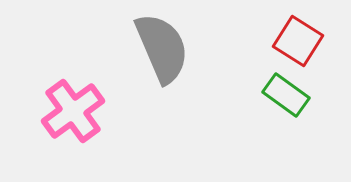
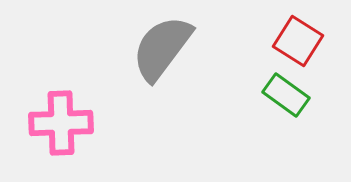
gray semicircle: rotated 120 degrees counterclockwise
pink cross: moved 12 px left, 12 px down; rotated 34 degrees clockwise
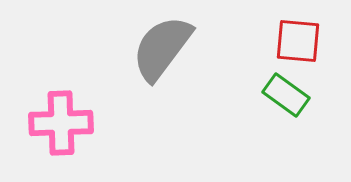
red square: rotated 27 degrees counterclockwise
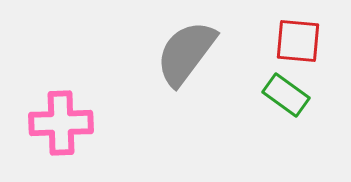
gray semicircle: moved 24 px right, 5 px down
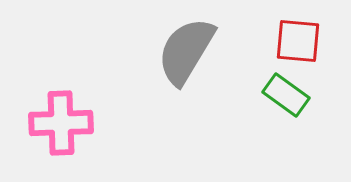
gray semicircle: moved 2 px up; rotated 6 degrees counterclockwise
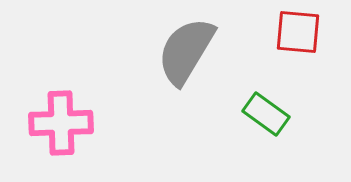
red square: moved 9 px up
green rectangle: moved 20 px left, 19 px down
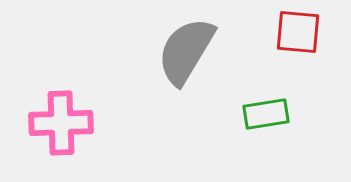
green rectangle: rotated 45 degrees counterclockwise
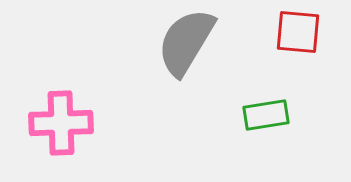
gray semicircle: moved 9 px up
green rectangle: moved 1 px down
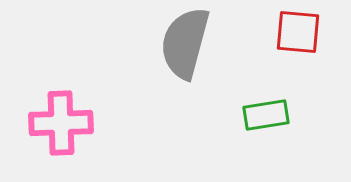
gray semicircle: moved 1 px left, 1 px down; rotated 16 degrees counterclockwise
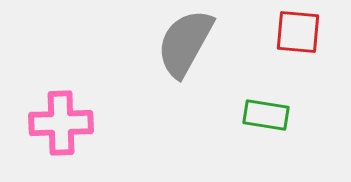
gray semicircle: rotated 14 degrees clockwise
green rectangle: rotated 18 degrees clockwise
